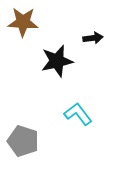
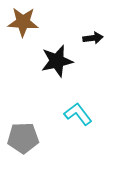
gray pentagon: moved 3 px up; rotated 20 degrees counterclockwise
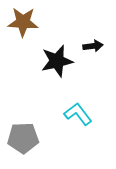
black arrow: moved 8 px down
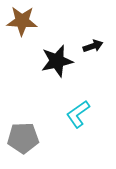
brown star: moved 1 px left, 1 px up
black arrow: rotated 12 degrees counterclockwise
cyan L-shape: rotated 88 degrees counterclockwise
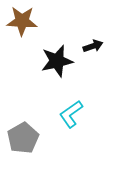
cyan L-shape: moved 7 px left
gray pentagon: rotated 28 degrees counterclockwise
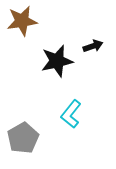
brown star: rotated 12 degrees counterclockwise
cyan L-shape: rotated 16 degrees counterclockwise
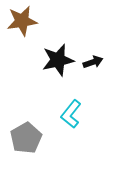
black arrow: moved 16 px down
black star: moved 1 px right, 1 px up
gray pentagon: moved 3 px right
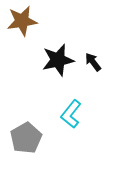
black arrow: rotated 108 degrees counterclockwise
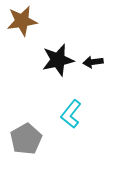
black arrow: rotated 60 degrees counterclockwise
gray pentagon: moved 1 px down
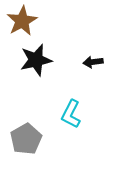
brown star: rotated 20 degrees counterclockwise
black star: moved 22 px left
cyan L-shape: rotated 12 degrees counterclockwise
